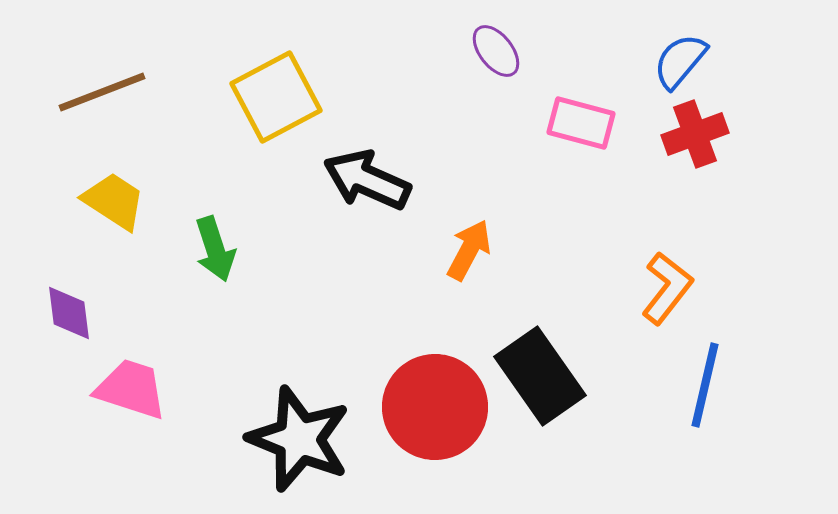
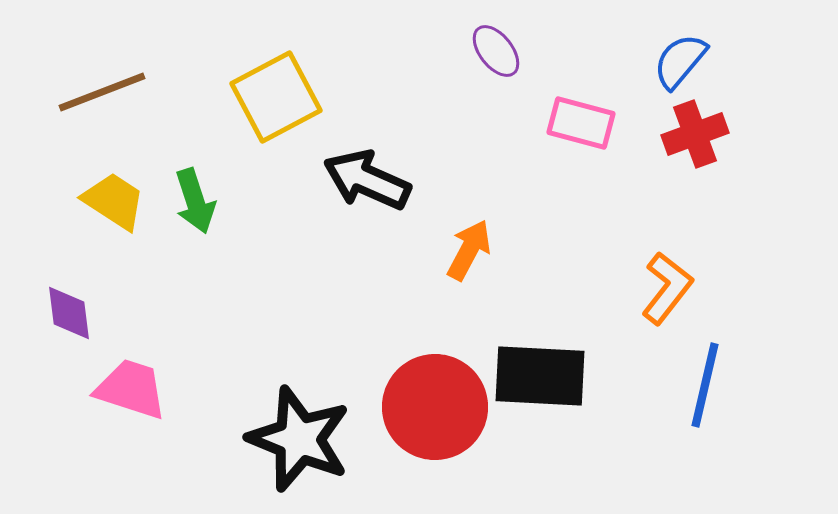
green arrow: moved 20 px left, 48 px up
black rectangle: rotated 52 degrees counterclockwise
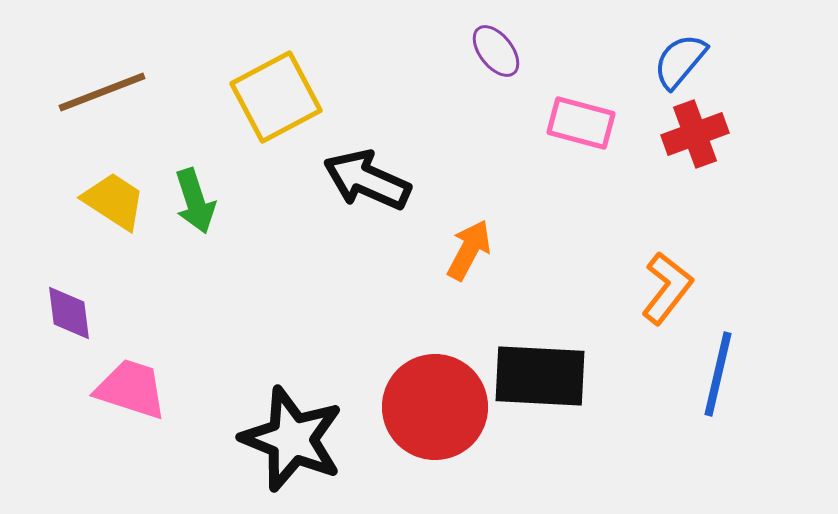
blue line: moved 13 px right, 11 px up
black star: moved 7 px left
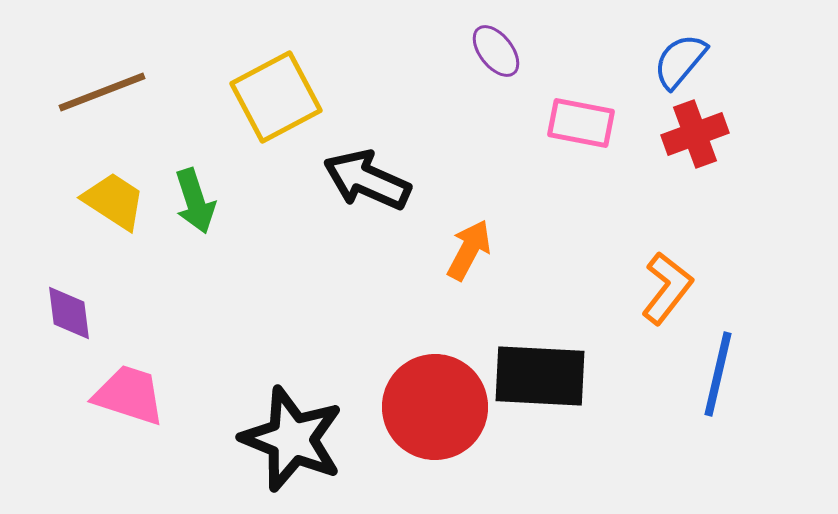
pink rectangle: rotated 4 degrees counterclockwise
pink trapezoid: moved 2 px left, 6 px down
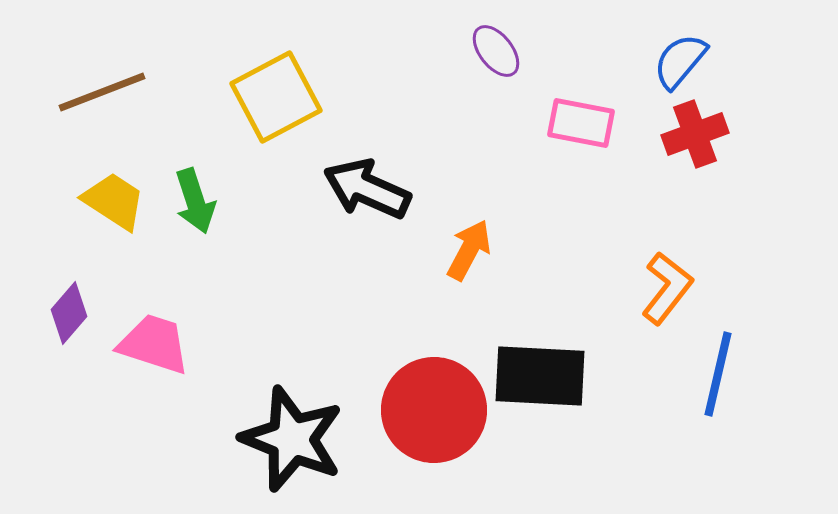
black arrow: moved 9 px down
purple diamond: rotated 48 degrees clockwise
pink trapezoid: moved 25 px right, 51 px up
red circle: moved 1 px left, 3 px down
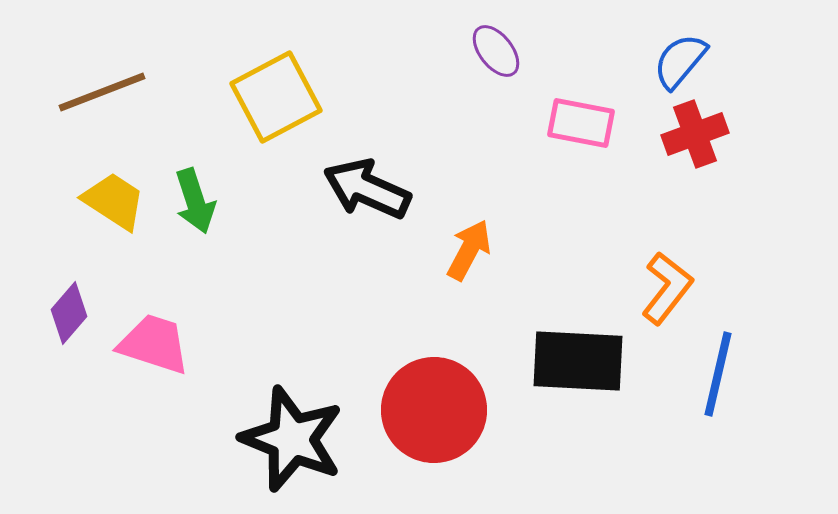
black rectangle: moved 38 px right, 15 px up
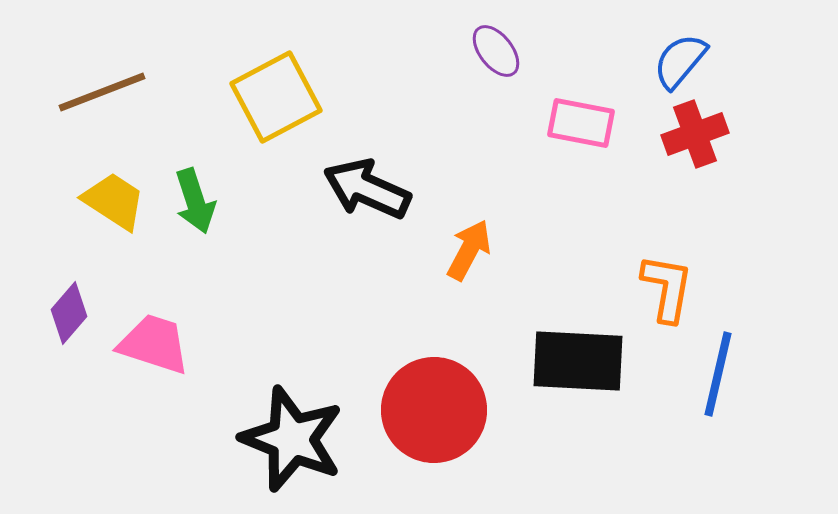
orange L-shape: rotated 28 degrees counterclockwise
